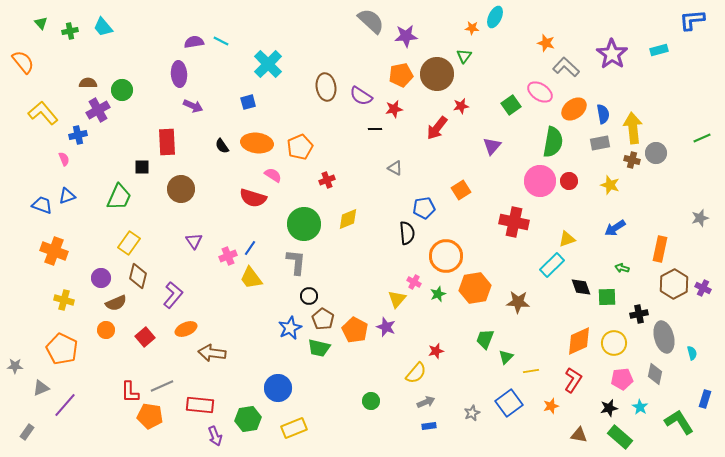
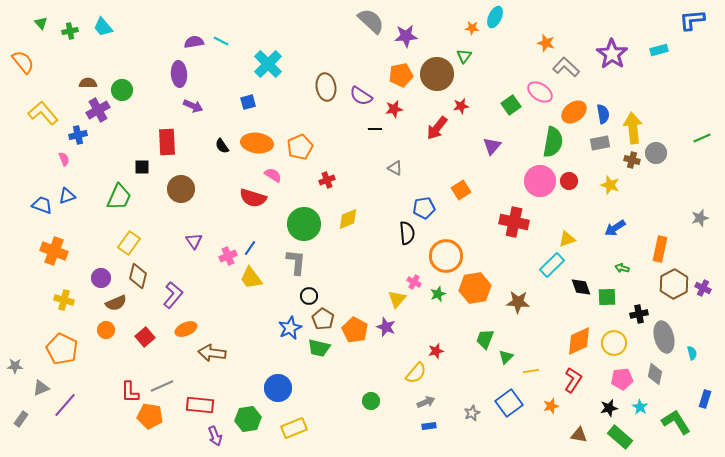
orange ellipse at (574, 109): moved 3 px down
green L-shape at (679, 422): moved 3 px left
gray rectangle at (27, 432): moved 6 px left, 13 px up
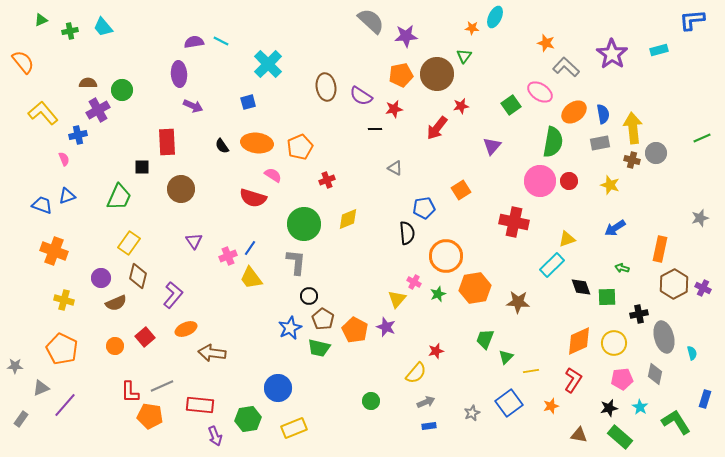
green triangle at (41, 23): moved 3 px up; rotated 48 degrees clockwise
orange circle at (106, 330): moved 9 px right, 16 px down
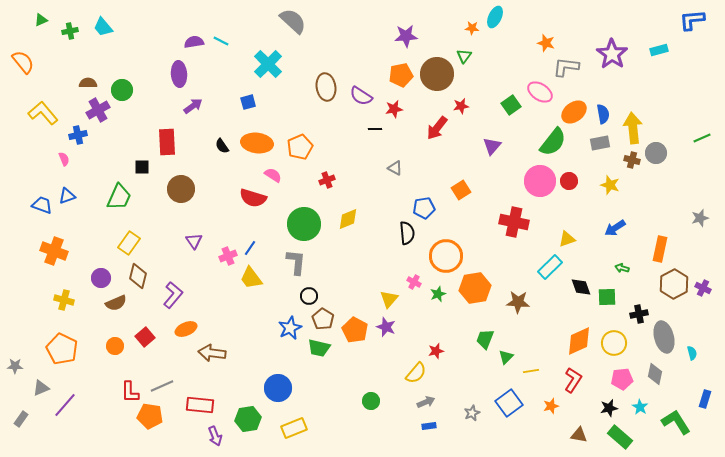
gray semicircle at (371, 21): moved 78 px left
gray L-shape at (566, 67): rotated 36 degrees counterclockwise
purple arrow at (193, 106): rotated 60 degrees counterclockwise
green semicircle at (553, 142): rotated 28 degrees clockwise
cyan rectangle at (552, 265): moved 2 px left, 2 px down
yellow triangle at (397, 299): moved 8 px left
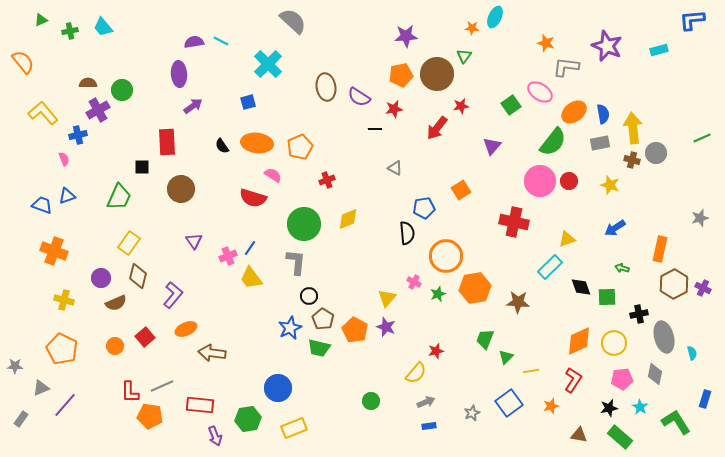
purple star at (612, 54): moved 5 px left, 8 px up; rotated 12 degrees counterclockwise
purple semicircle at (361, 96): moved 2 px left, 1 px down
yellow triangle at (389, 299): moved 2 px left, 1 px up
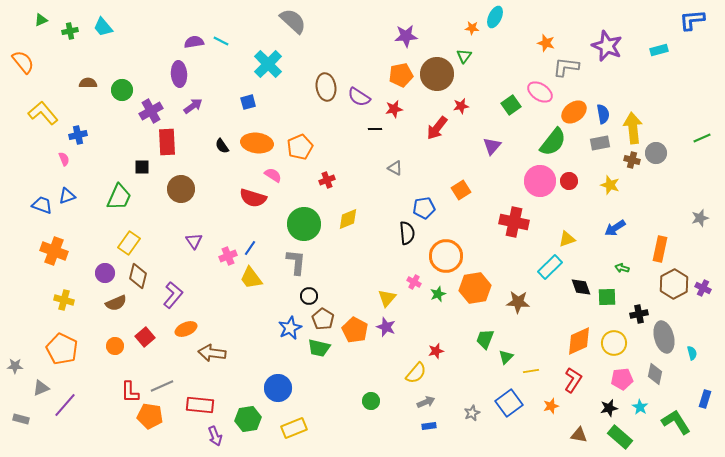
purple cross at (98, 110): moved 53 px right, 1 px down
purple circle at (101, 278): moved 4 px right, 5 px up
gray rectangle at (21, 419): rotated 70 degrees clockwise
